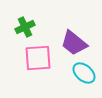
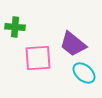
green cross: moved 10 px left; rotated 30 degrees clockwise
purple trapezoid: moved 1 px left, 1 px down
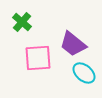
green cross: moved 7 px right, 5 px up; rotated 36 degrees clockwise
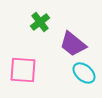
green cross: moved 18 px right; rotated 12 degrees clockwise
pink square: moved 15 px left, 12 px down; rotated 8 degrees clockwise
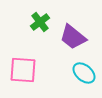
purple trapezoid: moved 7 px up
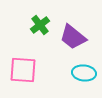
green cross: moved 3 px down
cyan ellipse: rotated 35 degrees counterclockwise
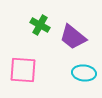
green cross: rotated 24 degrees counterclockwise
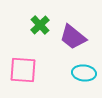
green cross: rotated 18 degrees clockwise
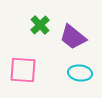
cyan ellipse: moved 4 px left
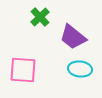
green cross: moved 8 px up
cyan ellipse: moved 4 px up
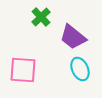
green cross: moved 1 px right
cyan ellipse: rotated 60 degrees clockwise
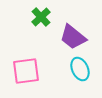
pink square: moved 3 px right, 1 px down; rotated 12 degrees counterclockwise
